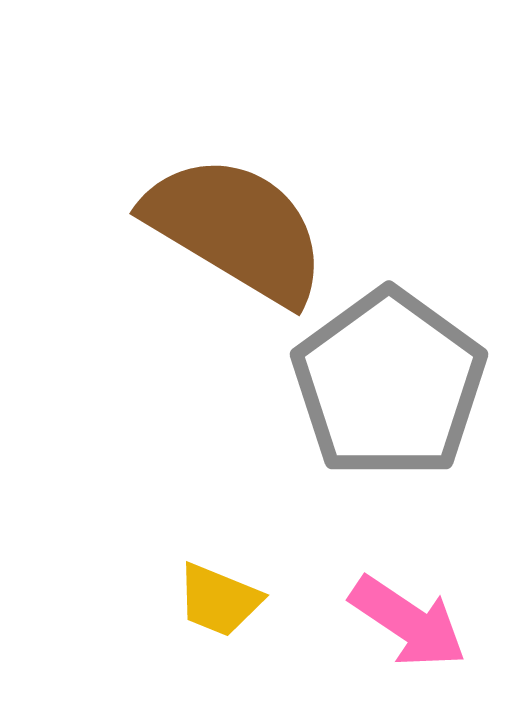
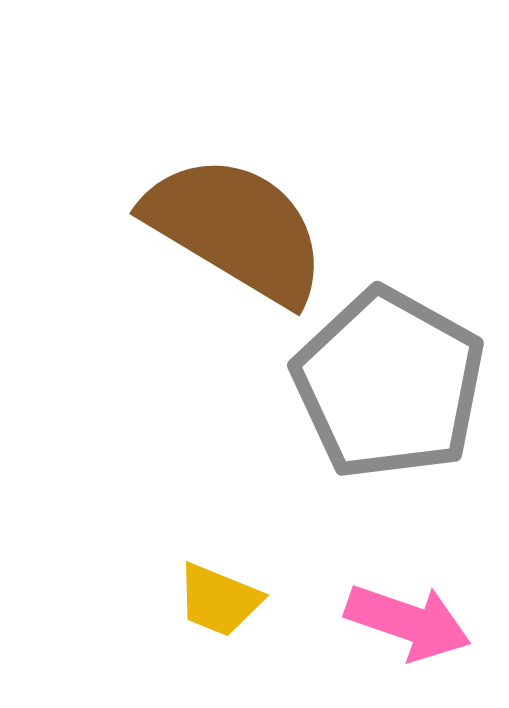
gray pentagon: rotated 7 degrees counterclockwise
pink arrow: rotated 15 degrees counterclockwise
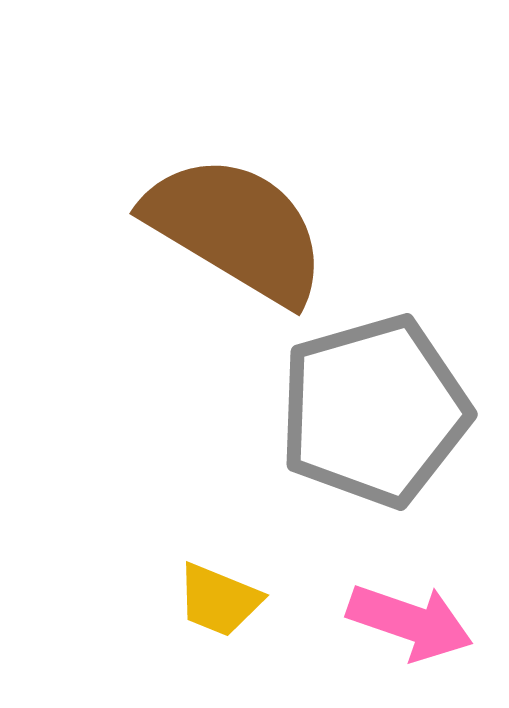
gray pentagon: moved 15 px left, 27 px down; rotated 27 degrees clockwise
pink arrow: moved 2 px right
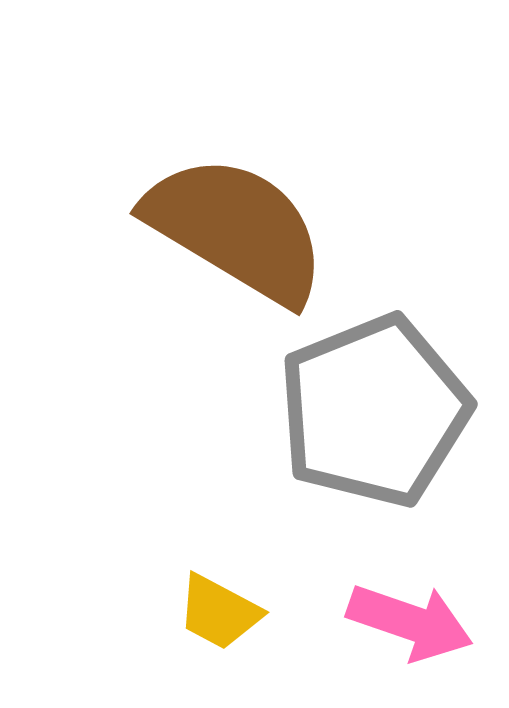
gray pentagon: rotated 6 degrees counterclockwise
yellow trapezoid: moved 12 px down; rotated 6 degrees clockwise
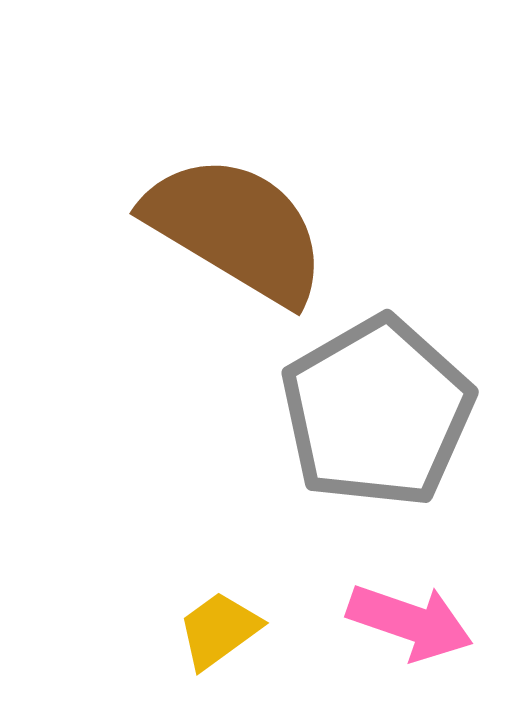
gray pentagon: moved 3 px right, 1 px down; rotated 8 degrees counterclockwise
yellow trapezoid: moved 18 px down; rotated 116 degrees clockwise
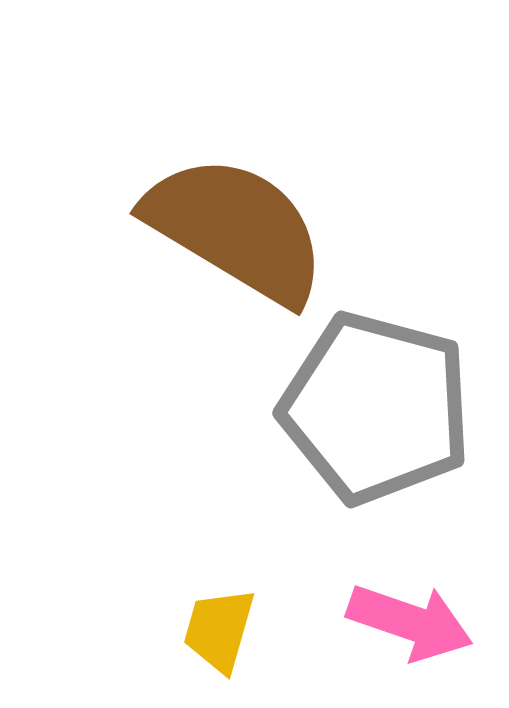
gray pentagon: moved 1 px left, 4 px up; rotated 27 degrees counterclockwise
yellow trapezoid: rotated 38 degrees counterclockwise
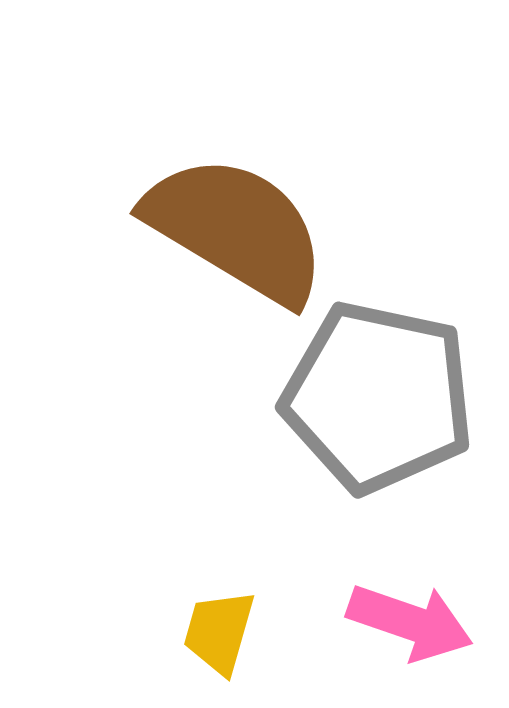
gray pentagon: moved 2 px right, 11 px up; rotated 3 degrees counterclockwise
yellow trapezoid: moved 2 px down
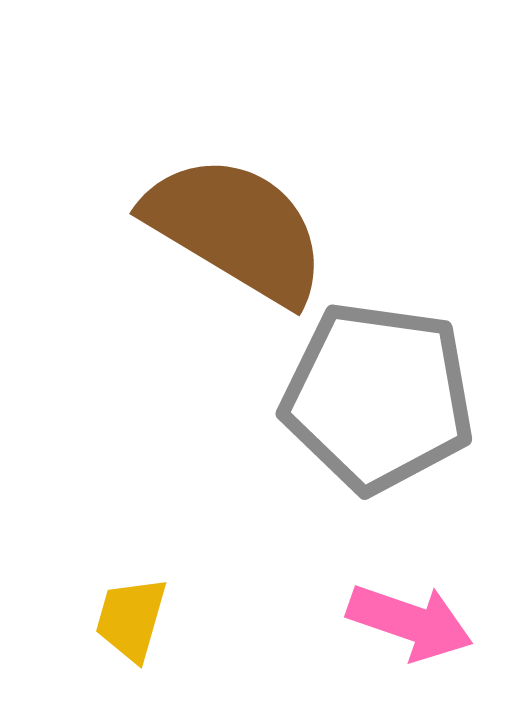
gray pentagon: rotated 4 degrees counterclockwise
yellow trapezoid: moved 88 px left, 13 px up
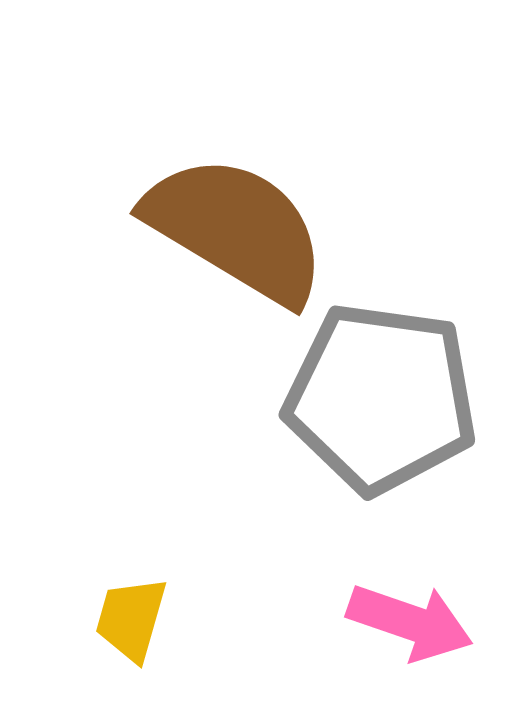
gray pentagon: moved 3 px right, 1 px down
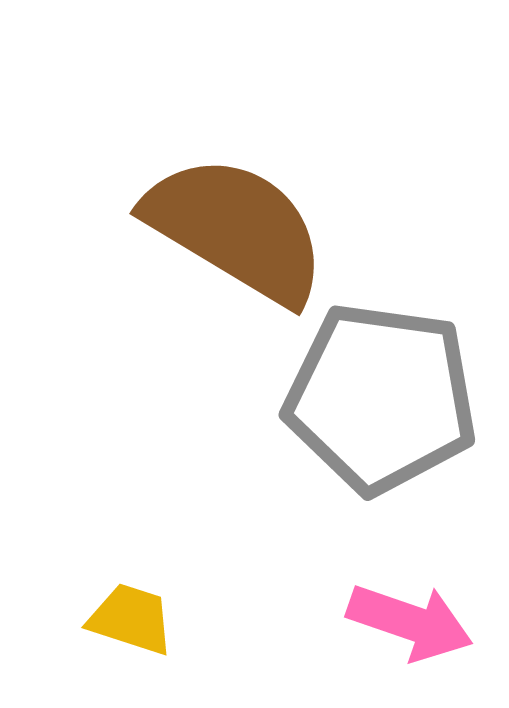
yellow trapezoid: rotated 92 degrees clockwise
